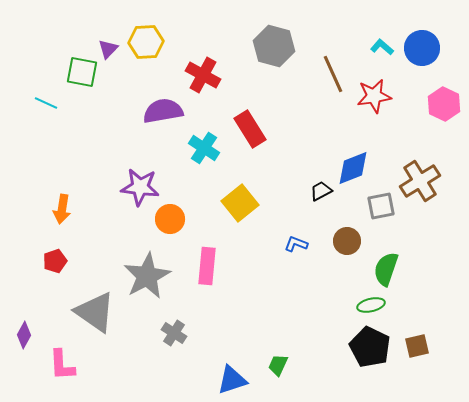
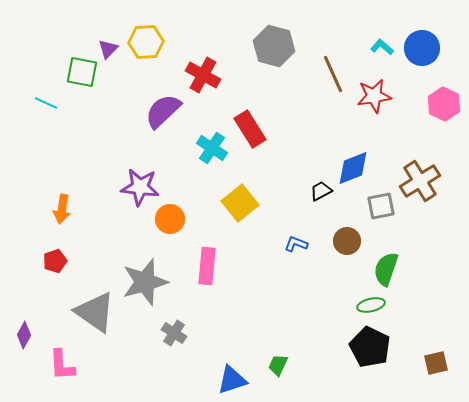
purple semicircle: rotated 33 degrees counterclockwise
cyan cross: moved 8 px right
gray star: moved 2 px left, 6 px down; rotated 12 degrees clockwise
brown square: moved 19 px right, 17 px down
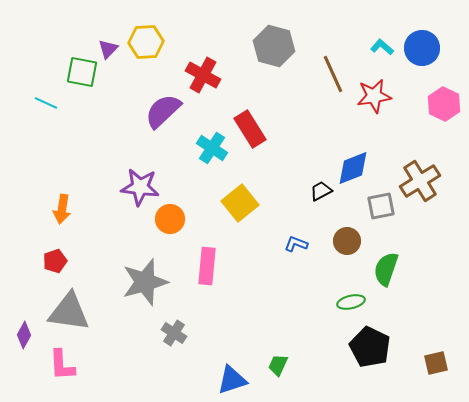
green ellipse: moved 20 px left, 3 px up
gray triangle: moved 26 px left; rotated 27 degrees counterclockwise
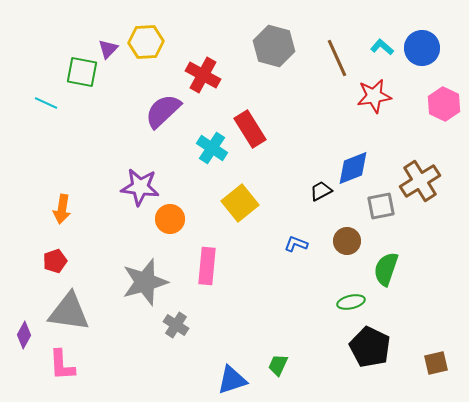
brown line: moved 4 px right, 16 px up
gray cross: moved 2 px right, 8 px up
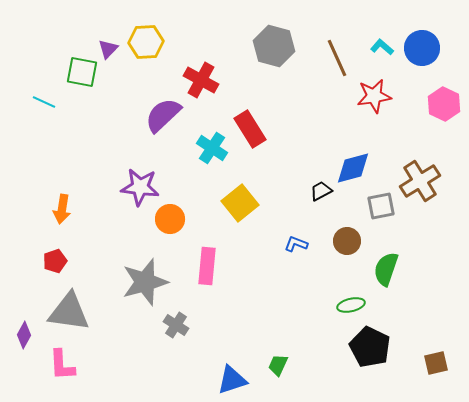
red cross: moved 2 px left, 5 px down
cyan line: moved 2 px left, 1 px up
purple semicircle: moved 4 px down
blue diamond: rotated 6 degrees clockwise
green ellipse: moved 3 px down
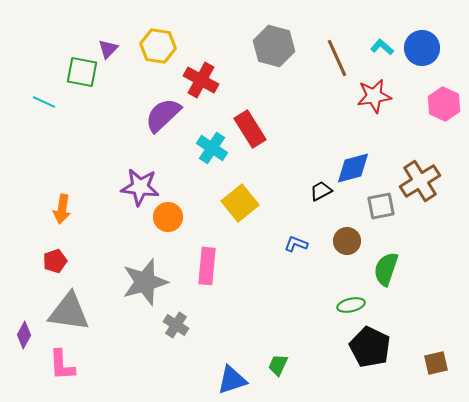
yellow hexagon: moved 12 px right, 4 px down; rotated 12 degrees clockwise
orange circle: moved 2 px left, 2 px up
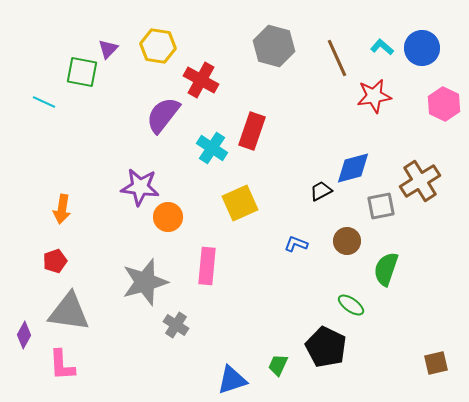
purple semicircle: rotated 9 degrees counterclockwise
red rectangle: moved 2 px right, 2 px down; rotated 51 degrees clockwise
yellow square: rotated 15 degrees clockwise
green ellipse: rotated 48 degrees clockwise
black pentagon: moved 44 px left
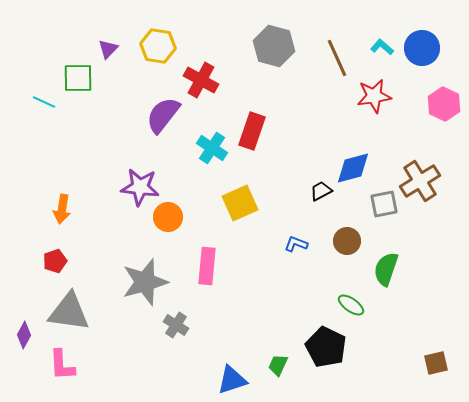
green square: moved 4 px left, 6 px down; rotated 12 degrees counterclockwise
gray square: moved 3 px right, 2 px up
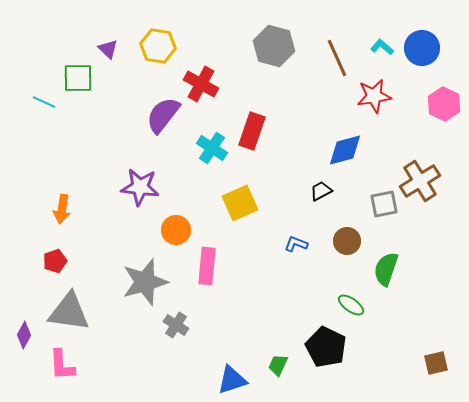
purple triangle: rotated 30 degrees counterclockwise
red cross: moved 4 px down
blue diamond: moved 8 px left, 18 px up
orange circle: moved 8 px right, 13 px down
